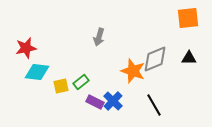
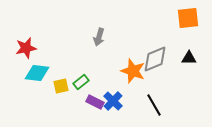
cyan diamond: moved 1 px down
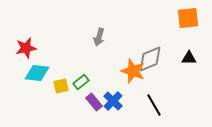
gray diamond: moved 5 px left
purple rectangle: moved 1 px left; rotated 24 degrees clockwise
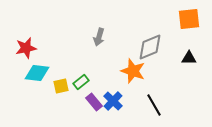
orange square: moved 1 px right, 1 px down
gray diamond: moved 12 px up
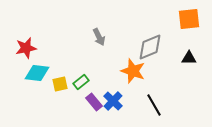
gray arrow: rotated 42 degrees counterclockwise
yellow square: moved 1 px left, 2 px up
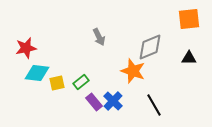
yellow square: moved 3 px left, 1 px up
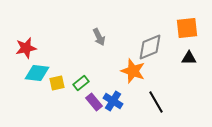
orange square: moved 2 px left, 9 px down
green rectangle: moved 1 px down
blue cross: rotated 12 degrees counterclockwise
black line: moved 2 px right, 3 px up
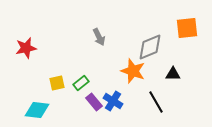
black triangle: moved 16 px left, 16 px down
cyan diamond: moved 37 px down
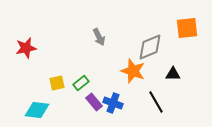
blue cross: moved 2 px down; rotated 12 degrees counterclockwise
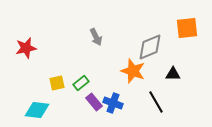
gray arrow: moved 3 px left
